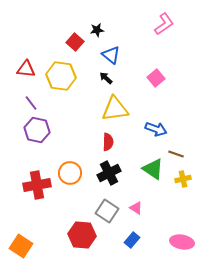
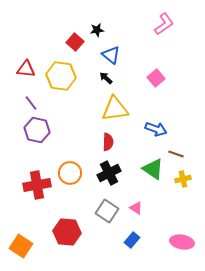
red hexagon: moved 15 px left, 3 px up
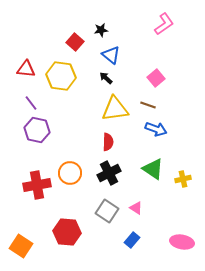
black star: moved 4 px right
brown line: moved 28 px left, 49 px up
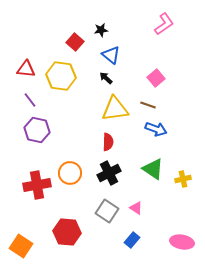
purple line: moved 1 px left, 3 px up
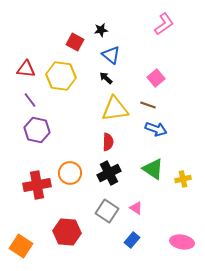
red square: rotated 12 degrees counterclockwise
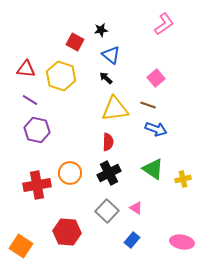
yellow hexagon: rotated 12 degrees clockwise
purple line: rotated 21 degrees counterclockwise
gray square: rotated 10 degrees clockwise
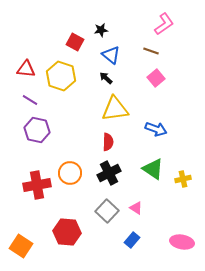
brown line: moved 3 px right, 54 px up
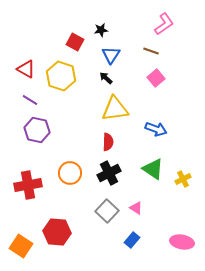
blue triangle: rotated 24 degrees clockwise
red triangle: rotated 24 degrees clockwise
yellow cross: rotated 14 degrees counterclockwise
red cross: moved 9 px left
red hexagon: moved 10 px left
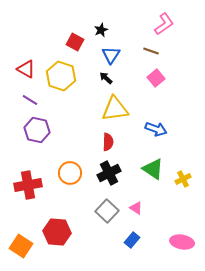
black star: rotated 16 degrees counterclockwise
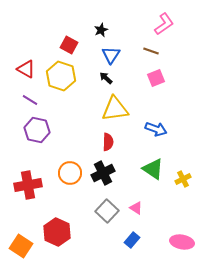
red square: moved 6 px left, 3 px down
pink square: rotated 18 degrees clockwise
black cross: moved 6 px left
red hexagon: rotated 20 degrees clockwise
